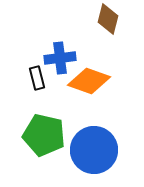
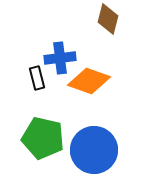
green pentagon: moved 1 px left, 3 px down
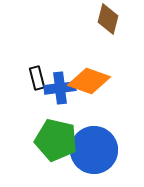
blue cross: moved 30 px down
green pentagon: moved 13 px right, 2 px down
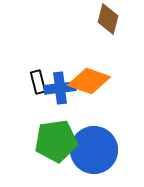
black rectangle: moved 1 px right, 4 px down
green pentagon: moved 1 px down; rotated 21 degrees counterclockwise
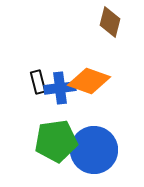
brown diamond: moved 2 px right, 3 px down
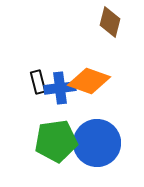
blue circle: moved 3 px right, 7 px up
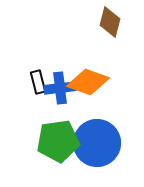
orange diamond: moved 1 px left, 1 px down
green pentagon: moved 2 px right
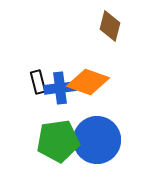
brown diamond: moved 4 px down
blue circle: moved 3 px up
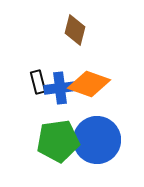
brown diamond: moved 35 px left, 4 px down
orange diamond: moved 1 px right, 2 px down
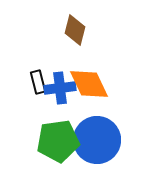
orange diamond: rotated 45 degrees clockwise
